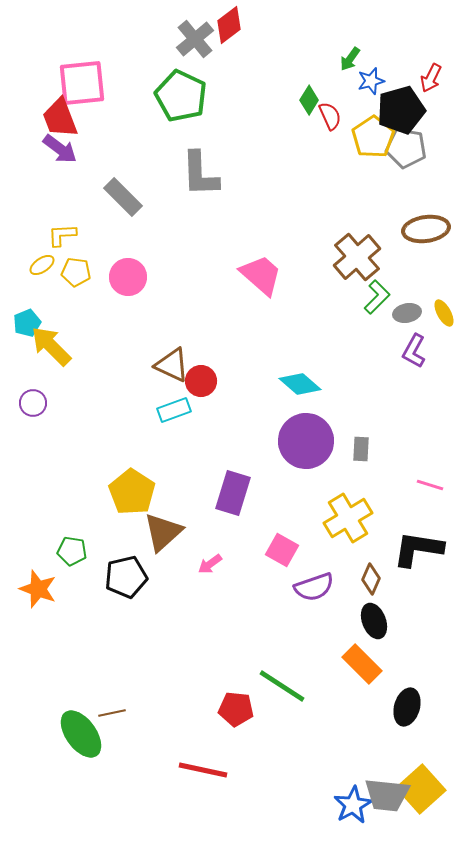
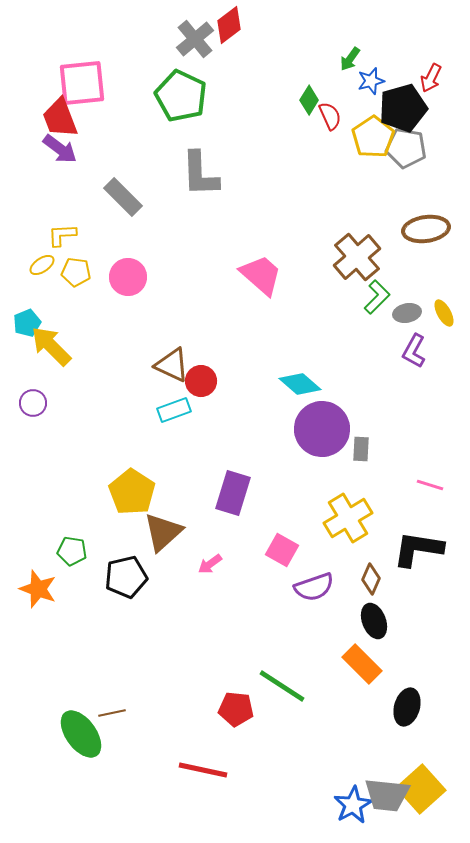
black pentagon at (401, 110): moved 2 px right, 2 px up
purple circle at (306, 441): moved 16 px right, 12 px up
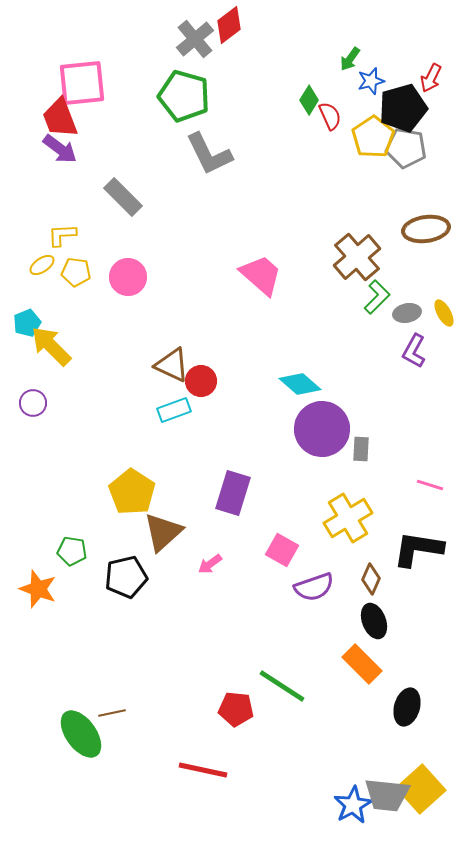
green pentagon at (181, 96): moved 3 px right; rotated 9 degrees counterclockwise
gray L-shape at (200, 174): moved 9 px right, 20 px up; rotated 24 degrees counterclockwise
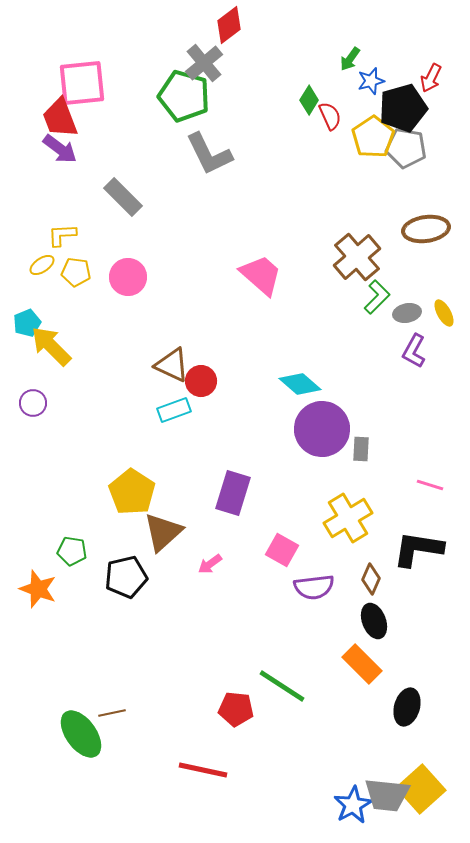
gray cross at (195, 39): moved 9 px right, 24 px down
purple semicircle at (314, 587): rotated 12 degrees clockwise
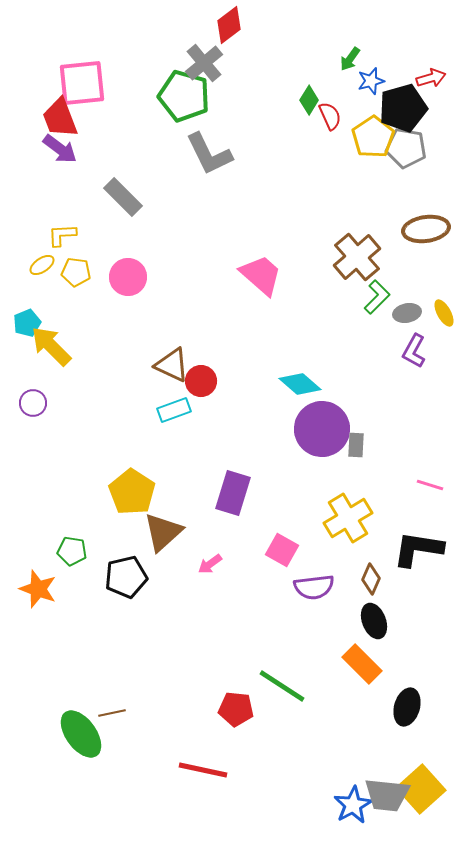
red arrow at (431, 78): rotated 132 degrees counterclockwise
gray rectangle at (361, 449): moved 5 px left, 4 px up
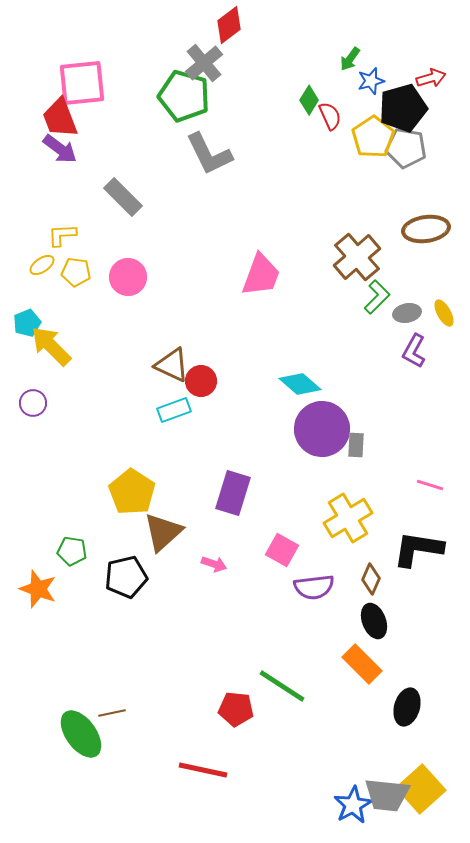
pink trapezoid at (261, 275): rotated 69 degrees clockwise
pink arrow at (210, 564): moved 4 px right; rotated 125 degrees counterclockwise
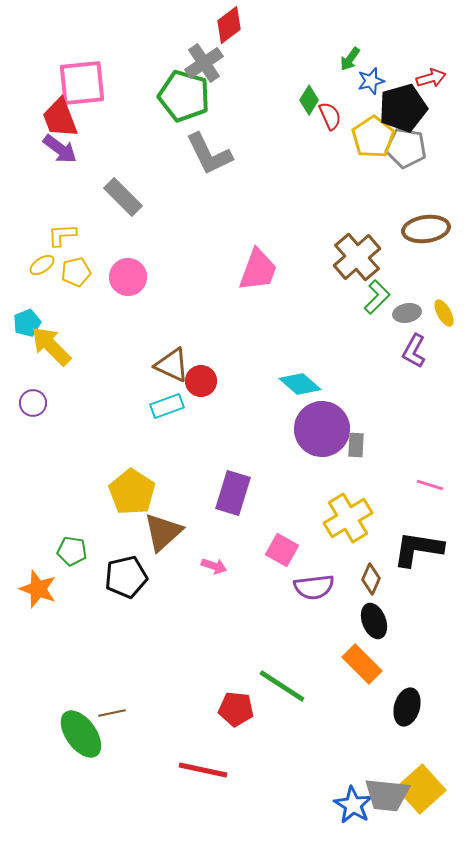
gray cross at (204, 63): rotated 6 degrees clockwise
yellow pentagon at (76, 272): rotated 20 degrees counterclockwise
pink trapezoid at (261, 275): moved 3 px left, 5 px up
cyan rectangle at (174, 410): moved 7 px left, 4 px up
pink arrow at (214, 564): moved 2 px down
blue star at (353, 805): rotated 12 degrees counterclockwise
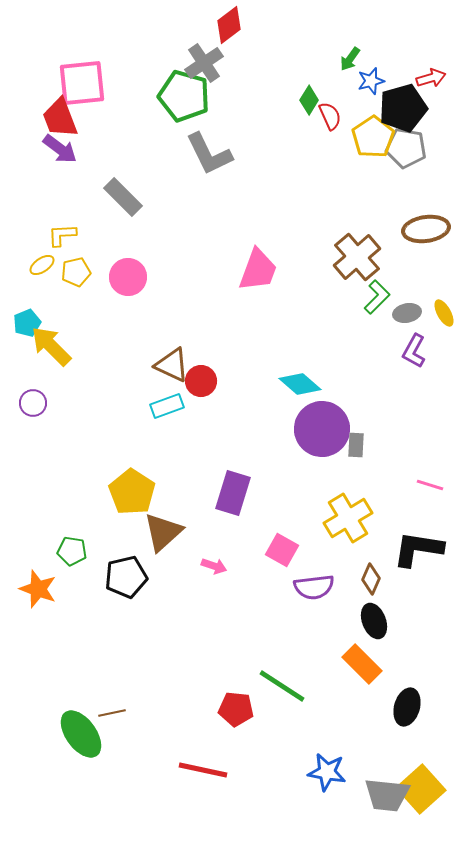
blue star at (353, 805): moved 26 px left, 33 px up; rotated 21 degrees counterclockwise
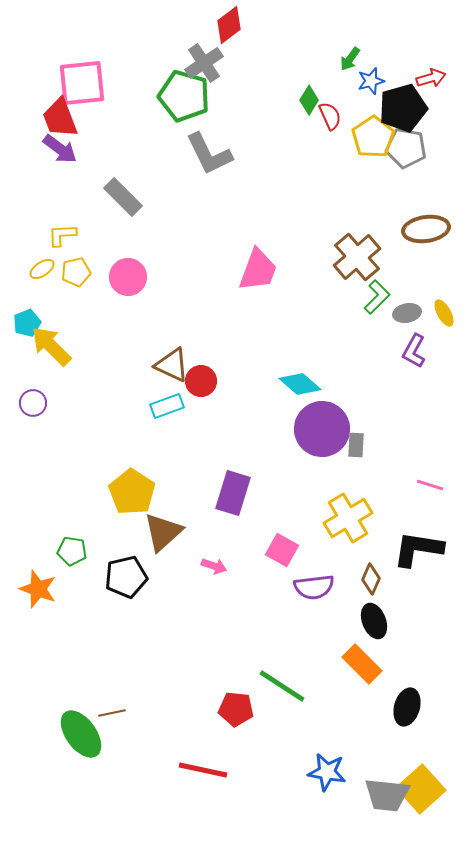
yellow ellipse at (42, 265): moved 4 px down
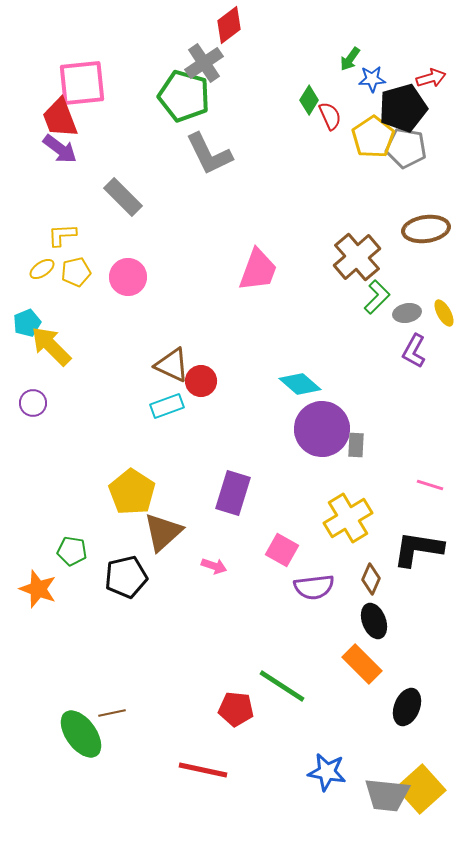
blue star at (371, 81): moved 1 px right, 2 px up; rotated 12 degrees clockwise
black ellipse at (407, 707): rotated 6 degrees clockwise
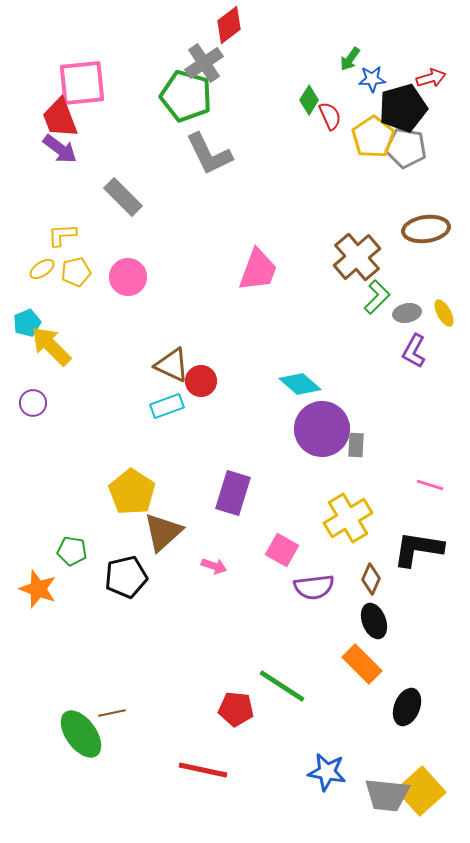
green pentagon at (184, 96): moved 2 px right
yellow square at (421, 789): moved 2 px down
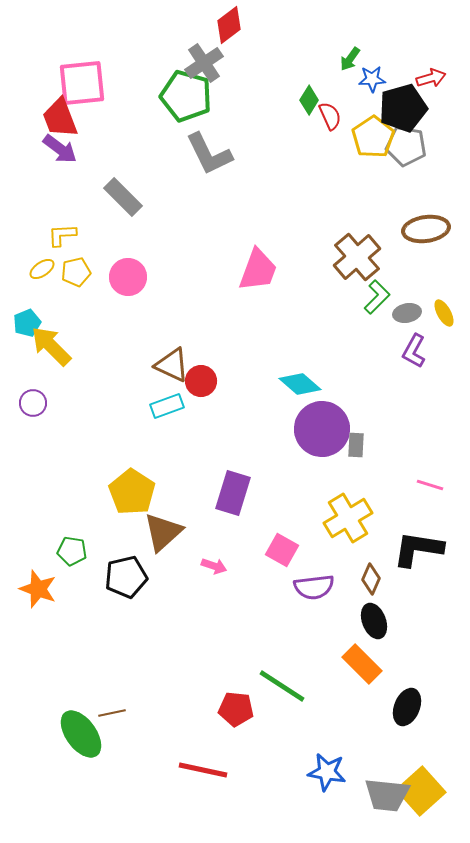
gray pentagon at (406, 148): moved 2 px up
